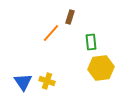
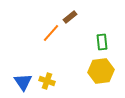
brown rectangle: rotated 32 degrees clockwise
green rectangle: moved 11 px right
yellow hexagon: moved 3 px down
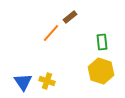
yellow hexagon: rotated 25 degrees clockwise
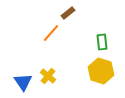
brown rectangle: moved 2 px left, 4 px up
yellow cross: moved 1 px right, 5 px up; rotated 21 degrees clockwise
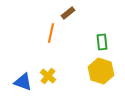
orange line: rotated 30 degrees counterclockwise
blue triangle: rotated 36 degrees counterclockwise
